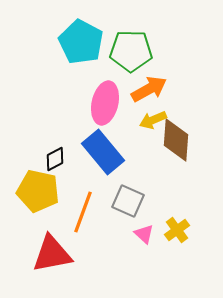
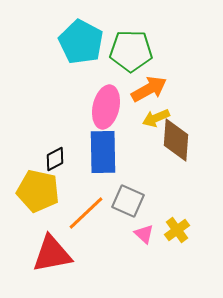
pink ellipse: moved 1 px right, 4 px down
yellow arrow: moved 3 px right, 2 px up
blue rectangle: rotated 39 degrees clockwise
orange line: moved 3 px right, 1 px down; rotated 27 degrees clockwise
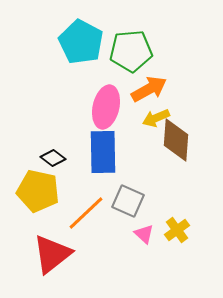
green pentagon: rotated 6 degrees counterclockwise
black diamond: moved 2 px left, 1 px up; rotated 65 degrees clockwise
red triangle: rotated 27 degrees counterclockwise
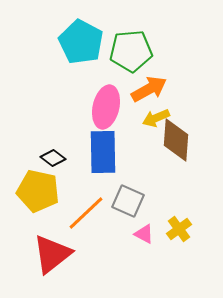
yellow cross: moved 2 px right, 1 px up
pink triangle: rotated 15 degrees counterclockwise
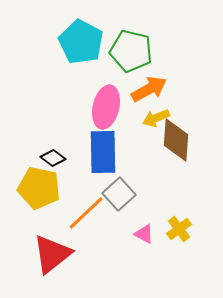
green pentagon: rotated 18 degrees clockwise
yellow pentagon: moved 1 px right, 3 px up
gray square: moved 9 px left, 7 px up; rotated 24 degrees clockwise
